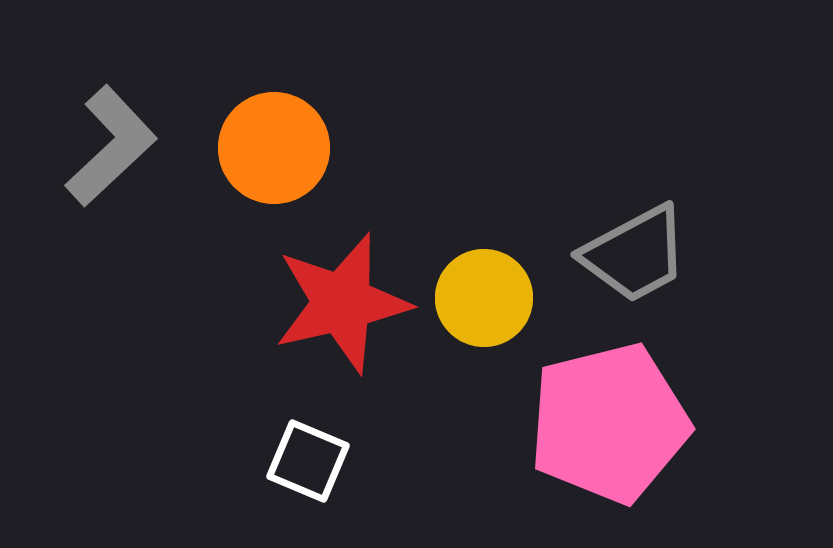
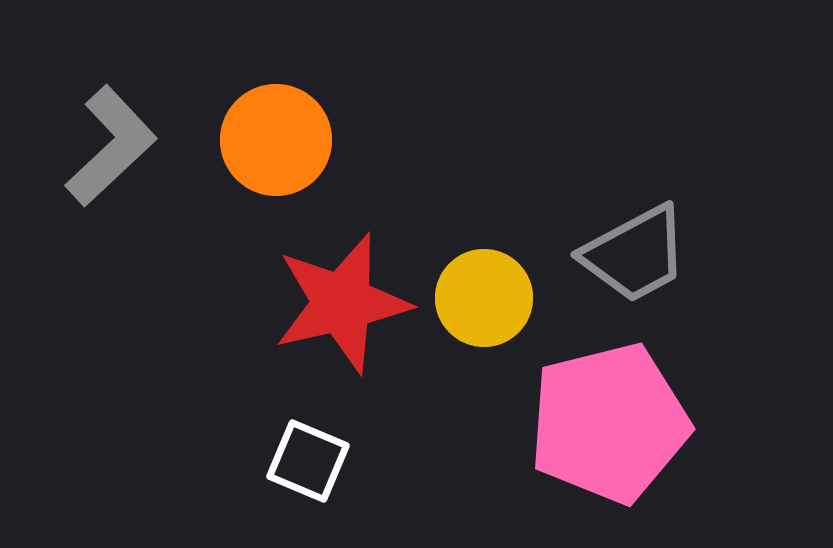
orange circle: moved 2 px right, 8 px up
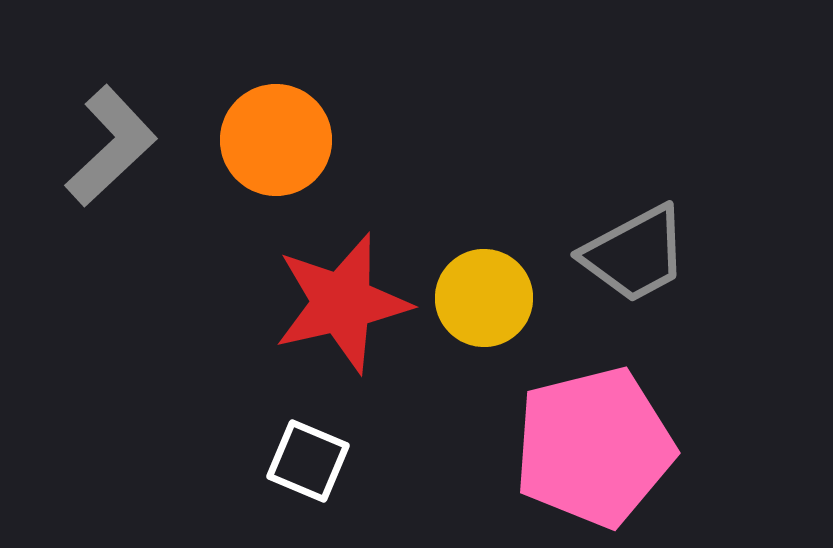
pink pentagon: moved 15 px left, 24 px down
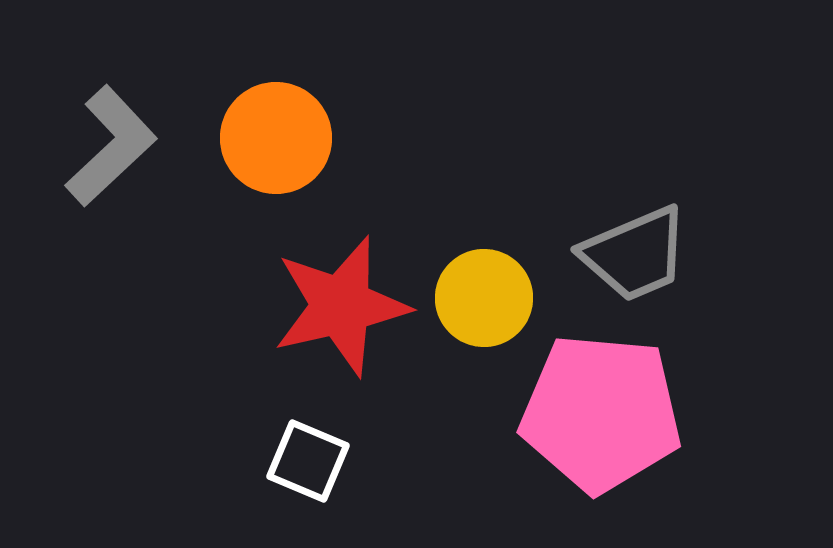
orange circle: moved 2 px up
gray trapezoid: rotated 5 degrees clockwise
red star: moved 1 px left, 3 px down
pink pentagon: moved 7 px right, 34 px up; rotated 19 degrees clockwise
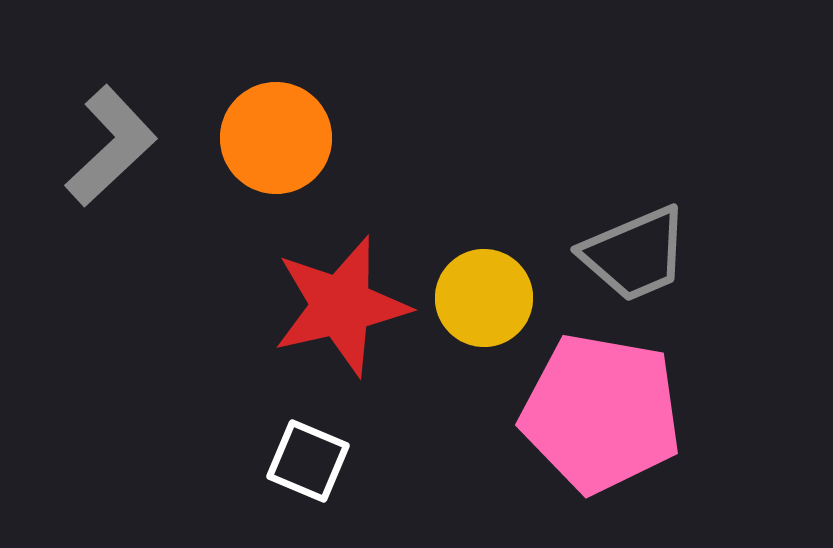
pink pentagon: rotated 5 degrees clockwise
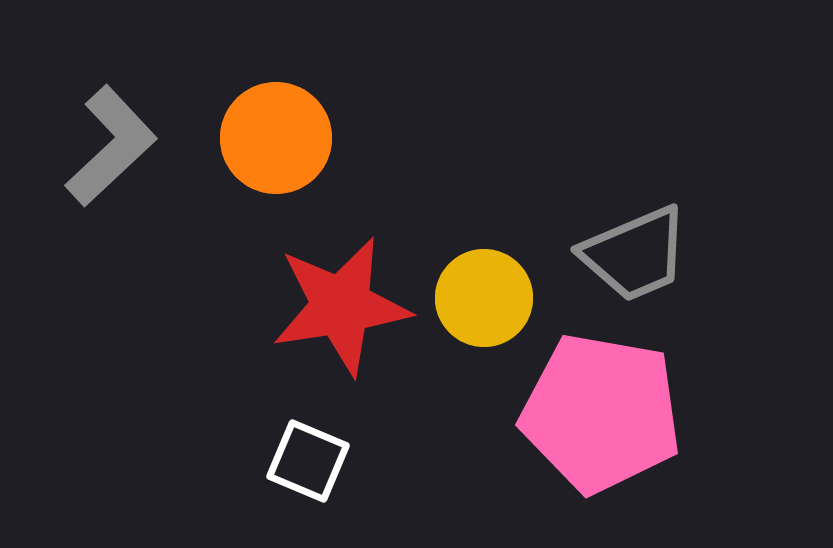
red star: rotated 4 degrees clockwise
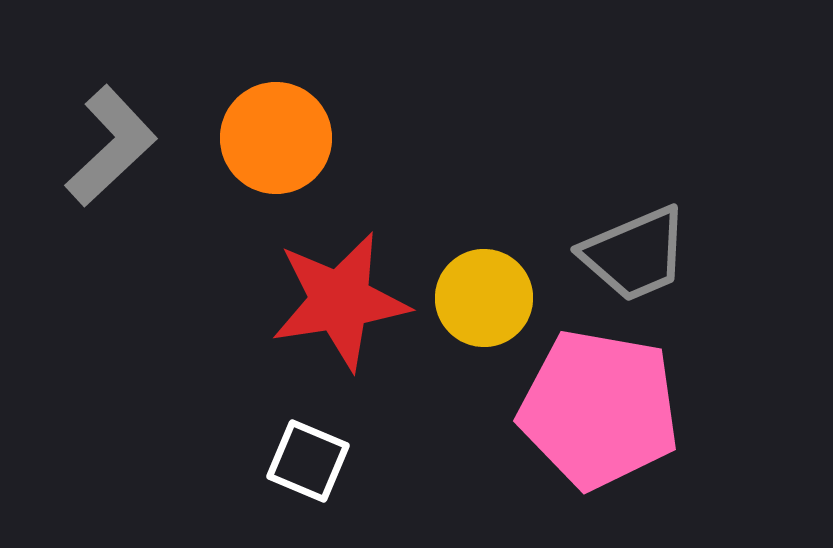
red star: moved 1 px left, 5 px up
pink pentagon: moved 2 px left, 4 px up
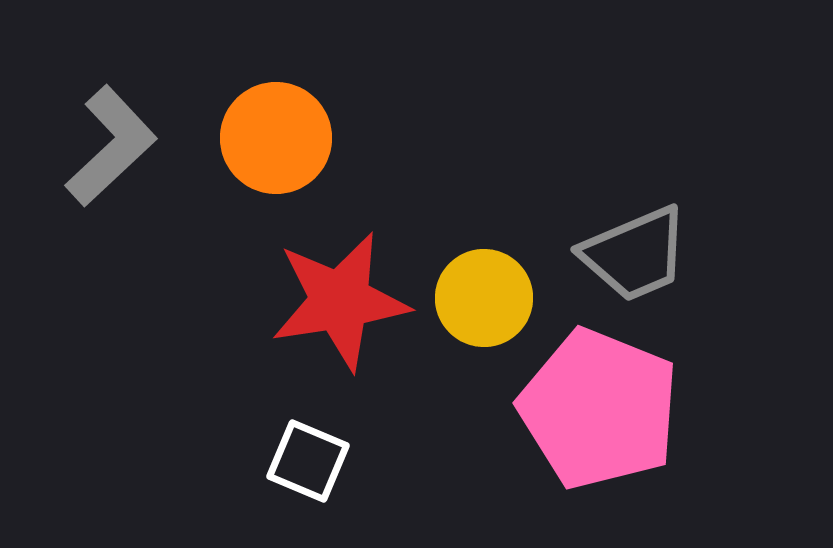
pink pentagon: rotated 12 degrees clockwise
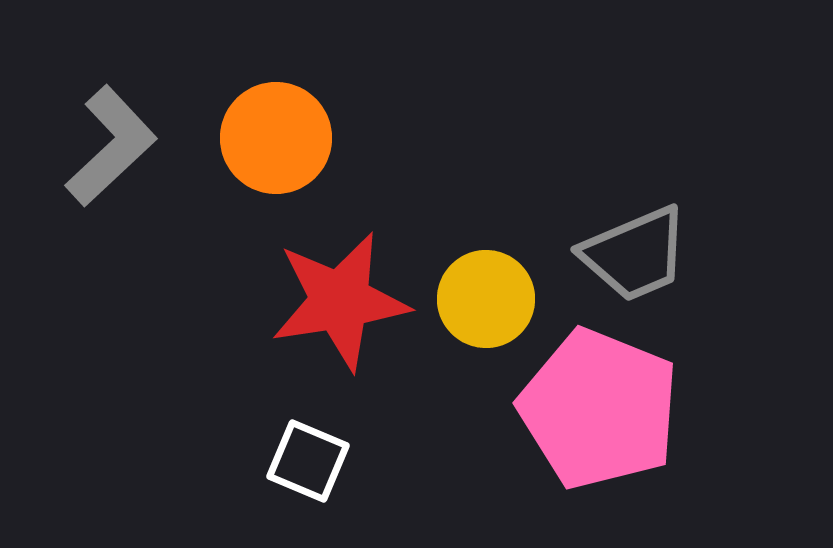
yellow circle: moved 2 px right, 1 px down
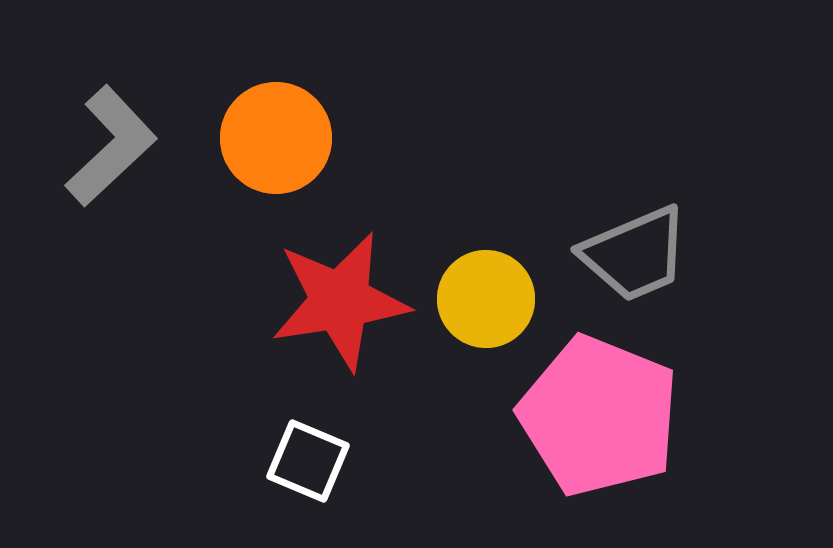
pink pentagon: moved 7 px down
